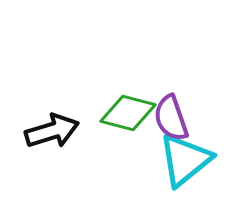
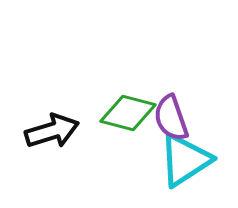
cyan triangle: rotated 6 degrees clockwise
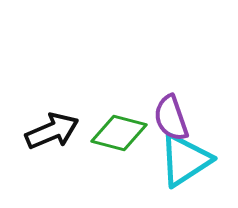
green diamond: moved 9 px left, 20 px down
black arrow: rotated 6 degrees counterclockwise
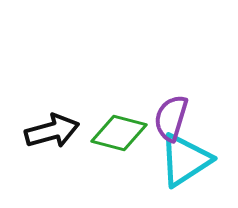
purple semicircle: rotated 36 degrees clockwise
black arrow: rotated 8 degrees clockwise
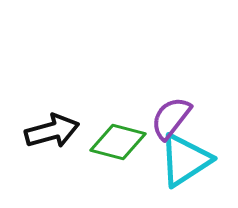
purple semicircle: rotated 21 degrees clockwise
green diamond: moved 1 px left, 9 px down
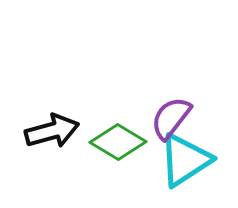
green diamond: rotated 16 degrees clockwise
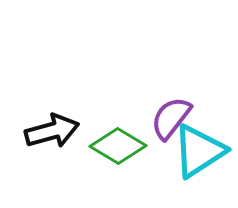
green diamond: moved 4 px down
cyan triangle: moved 14 px right, 9 px up
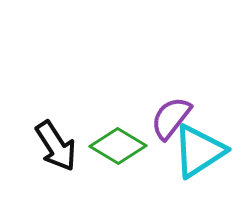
black arrow: moved 4 px right, 15 px down; rotated 72 degrees clockwise
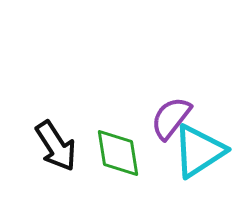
green diamond: moved 7 px down; rotated 50 degrees clockwise
